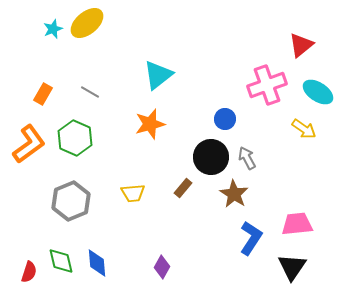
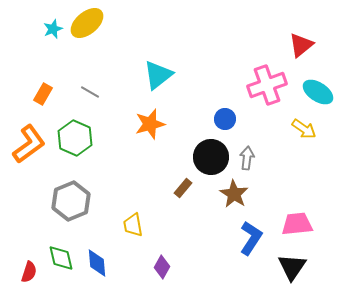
gray arrow: rotated 35 degrees clockwise
yellow trapezoid: moved 32 px down; rotated 85 degrees clockwise
green diamond: moved 3 px up
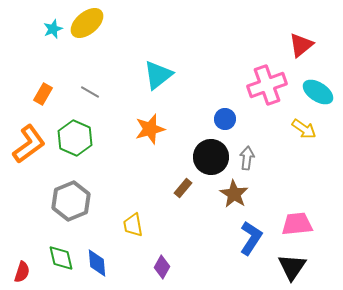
orange star: moved 5 px down
red semicircle: moved 7 px left
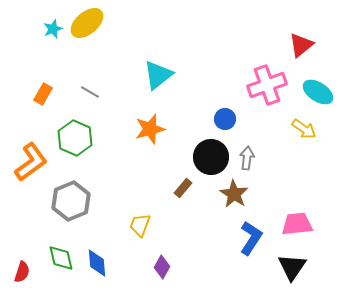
orange L-shape: moved 2 px right, 18 px down
yellow trapezoid: moved 7 px right; rotated 30 degrees clockwise
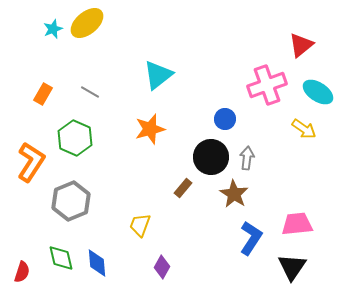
orange L-shape: rotated 21 degrees counterclockwise
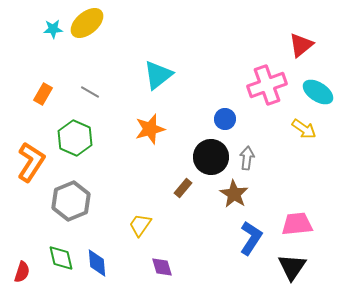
cyan star: rotated 18 degrees clockwise
yellow trapezoid: rotated 15 degrees clockwise
purple diamond: rotated 45 degrees counterclockwise
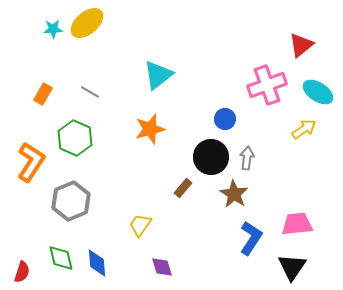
yellow arrow: rotated 70 degrees counterclockwise
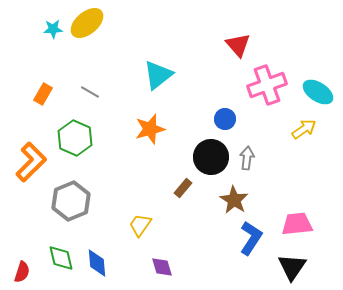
red triangle: moved 63 px left; rotated 32 degrees counterclockwise
orange L-shape: rotated 12 degrees clockwise
brown star: moved 6 px down
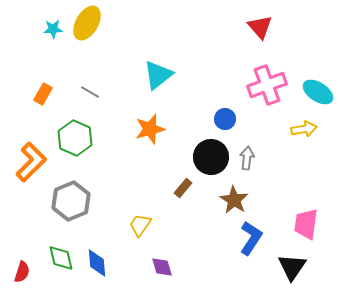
yellow ellipse: rotated 20 degrees counterclockwise
red triangle: moved 22 px right, 18 px up
yellow arrow: rotated 25 degrees clockwise
pink trapezoid: moved 9 px right; rotated 76 degrees counterclockwise
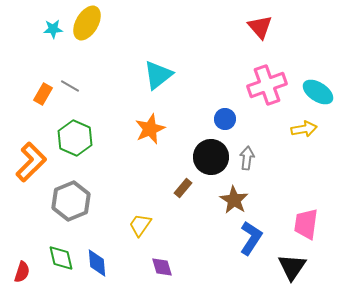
gray line: moved 20 px left, 6 px up
orange star: rotated 8 degrees counterclockwise
